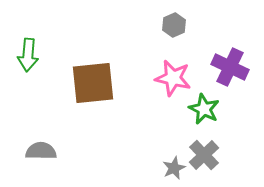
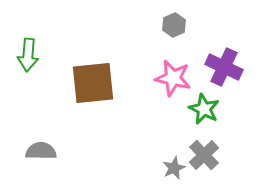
purple cross: moved 6 px left
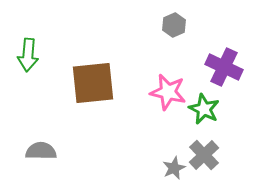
pink star: moved 5 px left, 14 px down
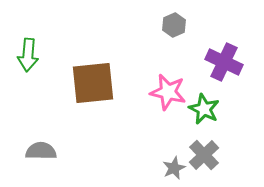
purple cross: moved 5 px up
